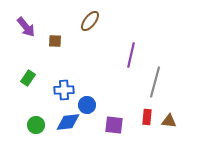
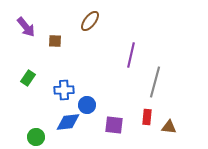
brown triangle: moved 6 px down
green circle: moved 12 px down
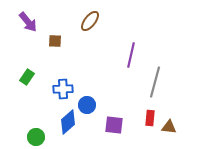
purple arrow: moved 2 px right, 5 px up
green rectangle: moved 1 px left, 1 px up
blue cross: moved 1 px left, 1 px up
red rectangle: moved 3 px right, 1 px down
blue diamond: rotated 35 degrees counterclockwise
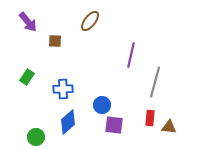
blue circle: moved 15 px right
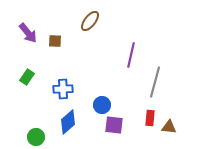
purple arrow: moved 11 px down
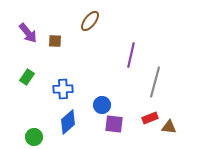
red rectangle: rotated 63 degrees clockwise
purple square: moved 1 px up
green circle: moved 2 px left
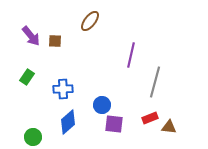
purple arrow: moved 3 px right, 3 px down
green circle: moved 1 px left
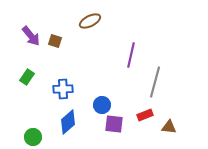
brown ellipse: rotated 25 degrees clockwise
brown square: rotated 16 degrees clockwise
red rectangle: moved 5 px left, 3 px up
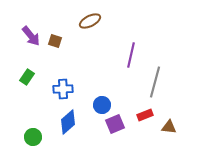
purple square: moved 1 px right; rotated 30 degrees counterclockwise
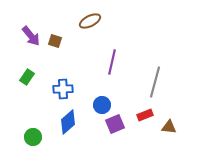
purple line: moved 19 px left, 7 px down
